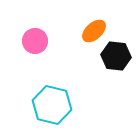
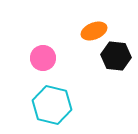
orange ellipse: rotated 20 degrees clockwise
pink circle: moved 8 px right, 17 px down
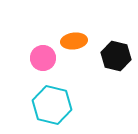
orange ellipse: moved 20 px left, 10 px down; rotated 15 degrees clockwise
black hexagon: rotated 8 degrees clockwise
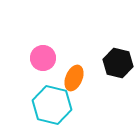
orange ellipse: moved 37 px down; rotated 60 degrees counterclockwise
black hexagon: moved 2 px right, 7 px down
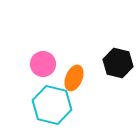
pink circle: moved 6 px down
